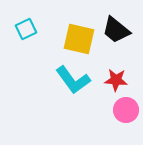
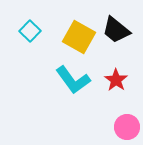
cyan square: moved 4 px right, 2 px down; rotated 20 degrees counterclockwise
yellow square: moved 2 px up; rotated 16 degrees clockwise
red star: rotated 30 degrees clockwise
pink circle: moved 1 px right, 17 px down
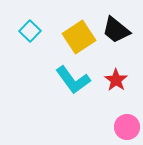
yellow square: rotated 28 degrees clockwise
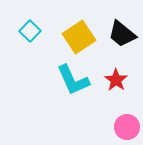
black trapezoid: moved 6 px right, 4 px down
cyan L-shape: rotated 12 degrees clockwise
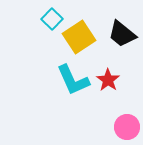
cyan square: moved 22 px right, 12 px up
red star: moved 8 px left
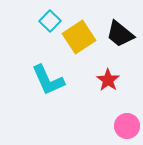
cyan square: moved 2 px left, 2 px down
black trapezoid: moved 2 px left
cyan L-shape: moved 25 px left
pink circle: moved 1 px up
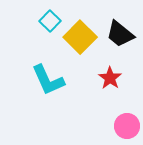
yellow square: moved 1 px right; rotated 12 degrees counterclockwise
red star: moved 2 px right, 2 px up
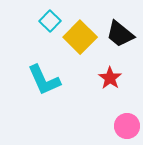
cyan L-shape: moved 4 px left
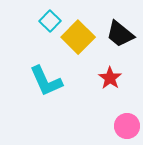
yellow square: moved 2 px left
cyan L-shape: moved 2 px right, 1 px down
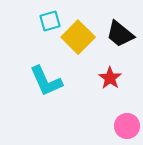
cyan square: rotated 30 degrees clockwise
